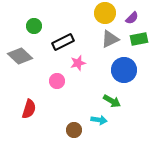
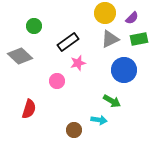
black rectangle: moved 5 px right; rotated 10 degrees counterclockwise
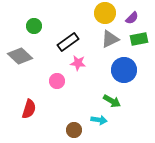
pink star: rotated 21 degrees clockwise
